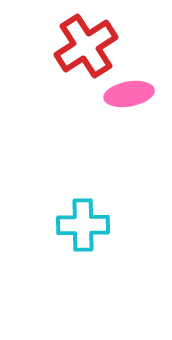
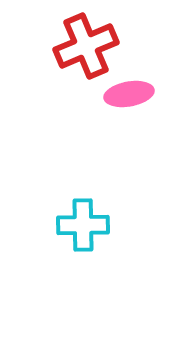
red cross: rotated 10 degrees clockwise
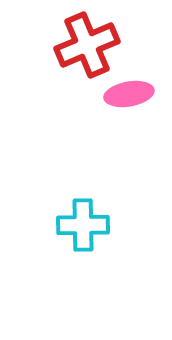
red cross: moved 1 px right, 1 px up
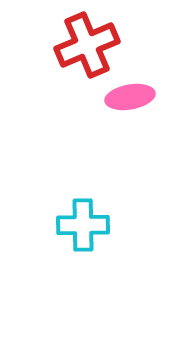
pink ellipse: moved 1 px right, 3 px down
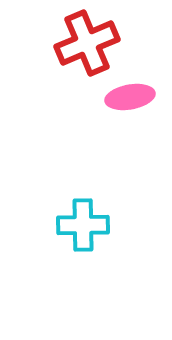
red cross: moved 2 px up
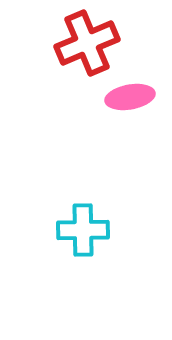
cyan cross: moved 5 px down
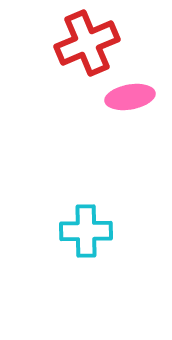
cyan cross: moved 3 px right, 1 px down
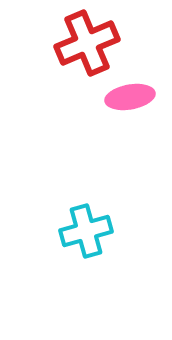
cyan cross: rotated 15 degrees counterclockwise
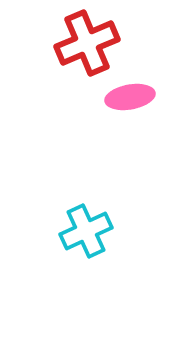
cyan cross: rotated 9 degrees counterclockwise
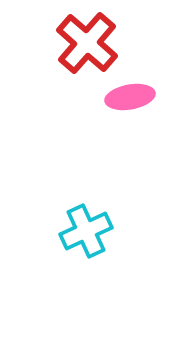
red cross: rotated 26 degrees counterclockwise
